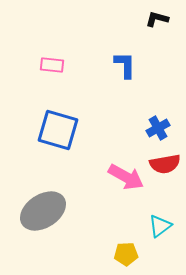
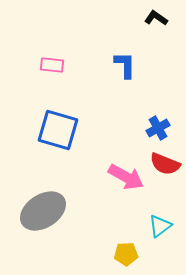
black L-shape: moved 1 px left, 1 px up; rotated 20 degrees clockwise
red semicircle: rotated 32 degrees clockwise
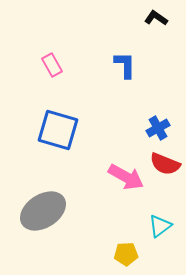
pink rectangle: rotated 55 degrees clockwise
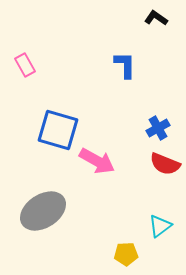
pink rectangle: moved 27 px left
pink arrow: moved 29 px left, 16 px up
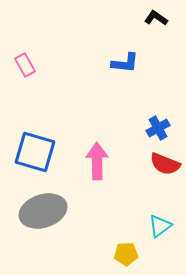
blue L-shape: moved 2 px up; rotated 96 degrees clockwise
blue square: moved 23 px left, 22 px down
pink arrow: rotated 120 degrees counterclockwise
gray ellipse: rotated 15 degrees clockwise
